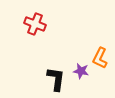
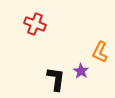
orange L-shape: moved 6 px up
purple star: rotated 21 degrees clockwise
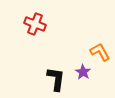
orange L-shape: rotated 125 degrees clockwise
purple star: moved 2 px right, 1 px down
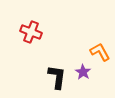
red cross: moved 4 px left, 8 px down
black L-shape: moved 1 px right, 2 px up
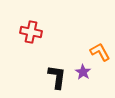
red cross: rotated 10 degrees counterclockwise
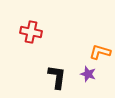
orange L-shape: rotated 45 degrees counterclockwise
purple star: moved 5 px right, 2 px down; rotated 14 degrees counterclockwise
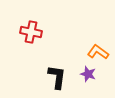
orange L-shape: moved 2 px left; rotated 20 degrees clockwise
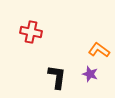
orange L-shape: moved 1 px right, 2 px up
purple star: moved 2 px right
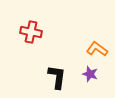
orange L-shape: moved 2 px left, 1 px up
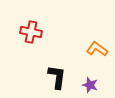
purple star: moved 11 px down
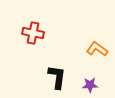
red cross: moved 2 px right, 1 px down
purple star: rotated 21 degrees counterclockwise
